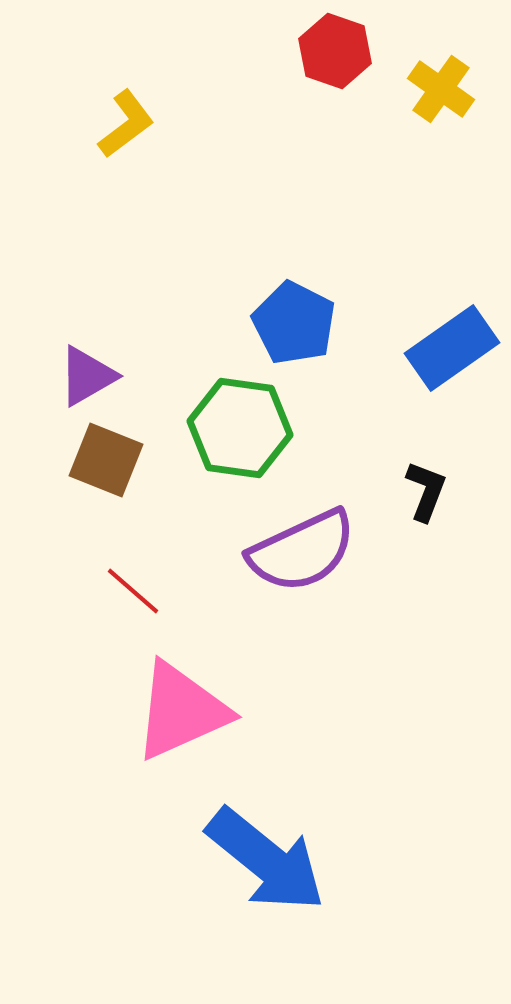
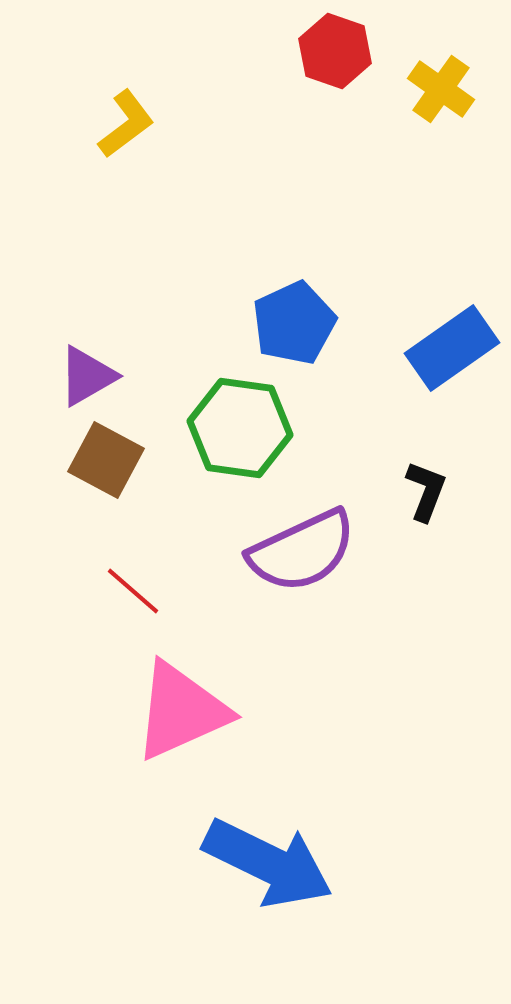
blue pentagon: rotated 20 degrees clockwise
brown square: rotated 6 degrees clockwise
blue arrow: moved 2 px right, 3 px down; rotated 13 degrees counterclockwise
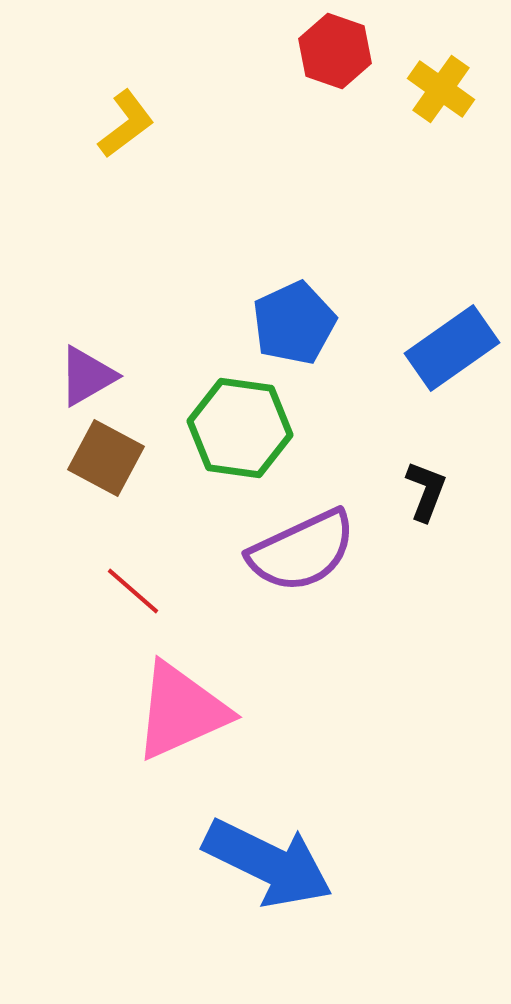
brown square: moved 2 px up
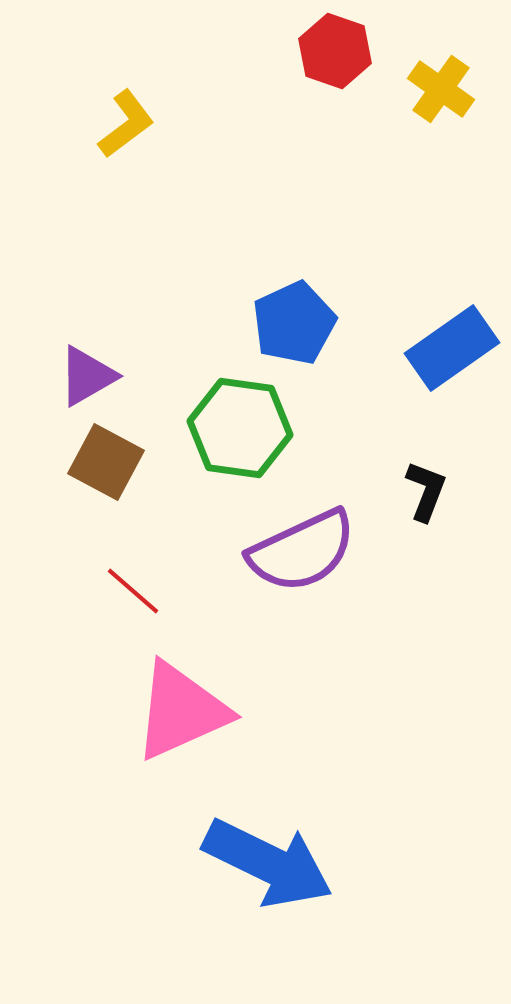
brown square: moved 4 px down
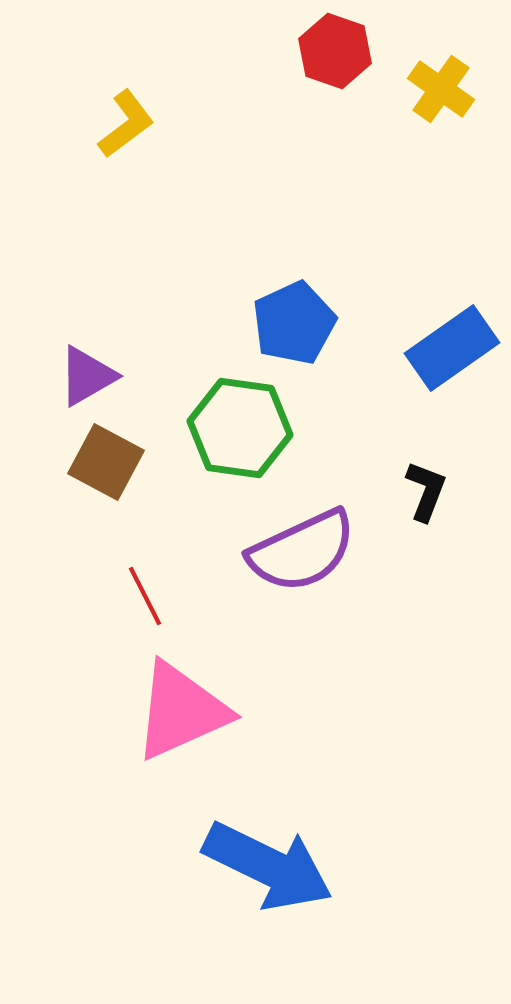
red line: moved 12 px right, 5 px down; rotated 22 degrees clockwise
blue arrow: moved 3 px down
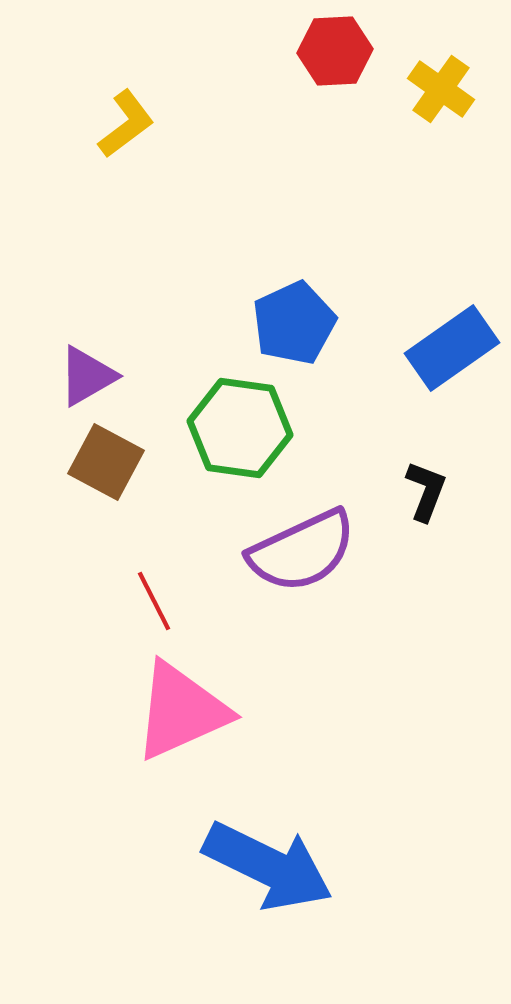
red hexagon: rotated 22 degrees counterclockwise
red line: moved 9 px right, 5 px down
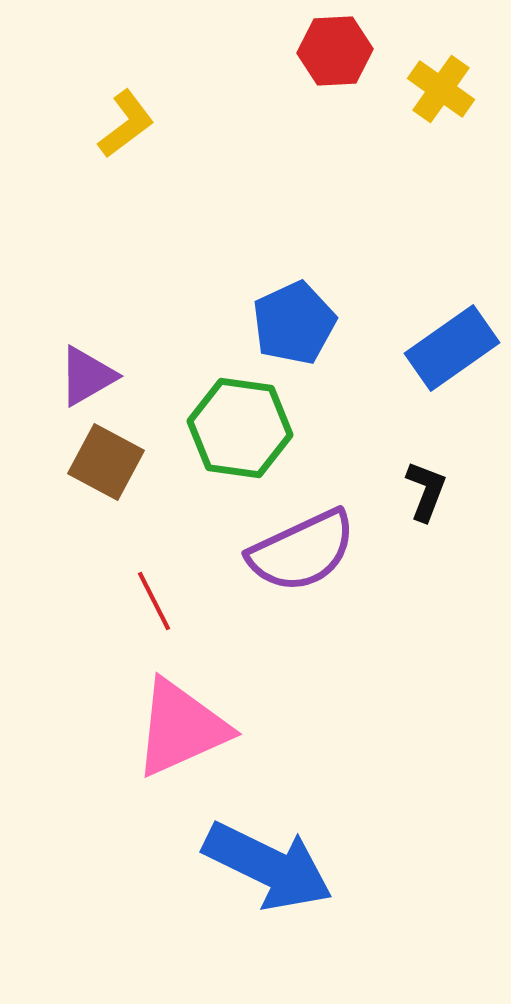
pink triangle: moved 17 px down
